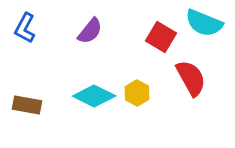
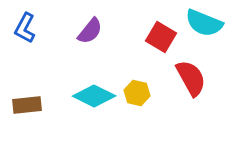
yellow hexagon: rotated 15 degrees counterclockwise
brown rectangle: rotated 16 degrees counterclockwise
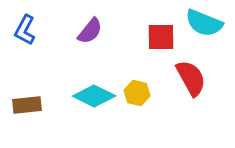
blue L-shape: moved 2 px down
red square: rotated 32 degrees counterclockwise
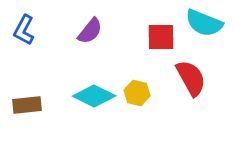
blue L-shape: moved 1 px left
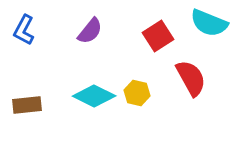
cyan semicircle: moved 5 px right
red square: moved 3 px left, 1 px up; rotated 32 degrees counterclockwise
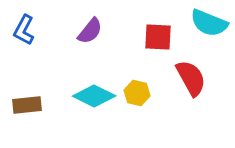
red square: moved 1 px down; rotated 36 degrees clockwise
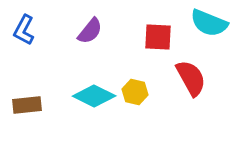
yellow hexagon: moved 2 px left, 1 px up
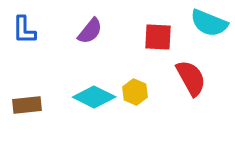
blue L-shape: rotated 28 degrees counterclockwise
yellow hexagon: rotated 10 degrees clockwise
cyan diamond: moved 1 px down
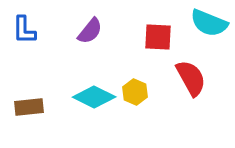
brown rectangle: moved 2 px right, 2 px down
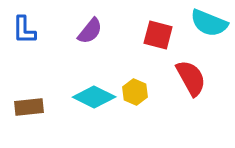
red square: moved 2 px up; rotated 12 degrees clockwise
